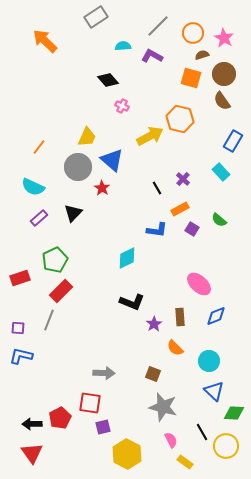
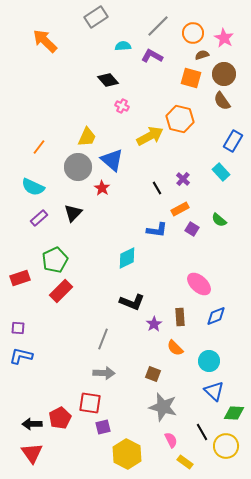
gray line at (49, 320): moved 54 px right, 19 px down
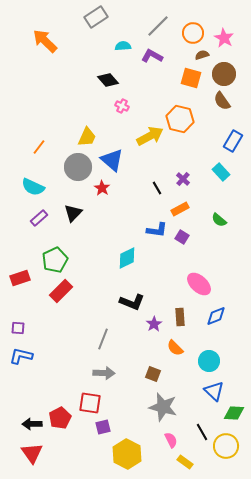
purple square at (192, 229): moved 10 px left, 8 px down
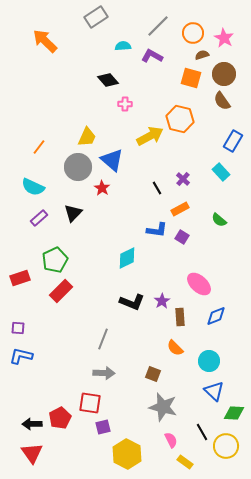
pink cross at (122, 106): moved 3 px right, 2 px up; rotated 24 degrees counterclockwise
purple star at (154, 324): moved 8 px right, 23 px up
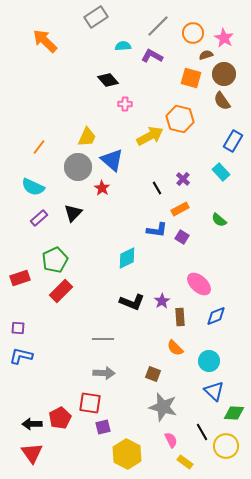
brown semicircle at (202, 55): moved 4 px right
gray line at (103, 339): rotated 70 degrees clockwise
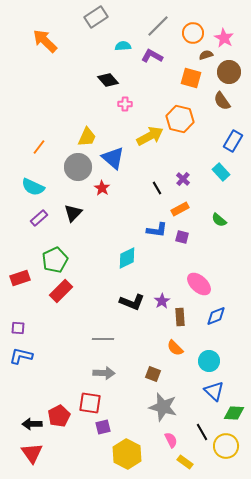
brown circle at (224, 74): moved 5 px right, 2 px up
blue triangle at (112, 160): moved 1 px right, 2 px up
purple square at (182, 237): rotated 16 degrees counterclockwise
red pentagon at (60, 418): moved 1 px left, 2 px up
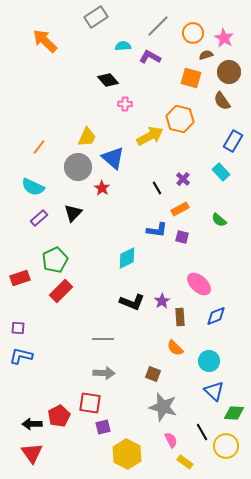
purple L-shape at (152, 56): moved 2 px left, 1 px down
